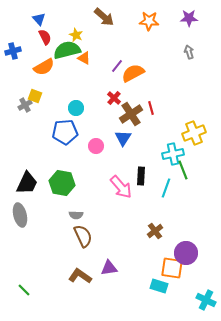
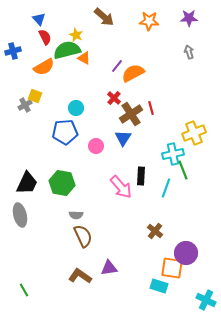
brown cross at (155, 231): rotated 14 degrees counterclockwise
green line at (24, 290): rotated 16 degrees clockwise
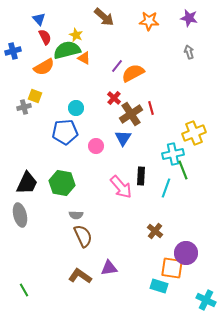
purple star at (189, 18): rotated 12 degrees clockwise
gray cross at (25, 105): moved 1 px left, 2 px down; rotated 16 degrees clockwise
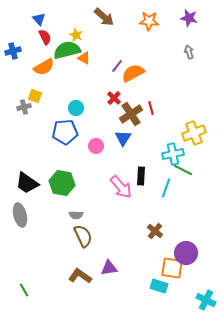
green line at (183, 170): rotated 42 degrees counterclockwise
black trapezoid at (27, 183): rotated 100 degrees clockwise
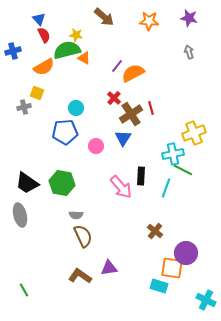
yellow star at (76, 35): rotated 16 degrees counterclockwise
red semicircle at (45, 37): moved 1 px left, 2 px up
yellow square at (35, 96): moved 2 px right, 3 px up
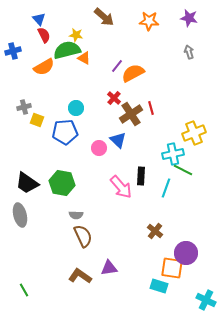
yellow square at (37, 93): moved 27 px down
blue triangle at (123, 138): moved 5 px left, 2 px down; rotated 18 degrees counterclockwise
pink circle at (96, 146): moved 3 px right, 2 px down
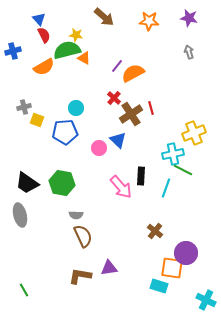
brown L-shape at (80, 276): rotated 25 degrees counterclockwise
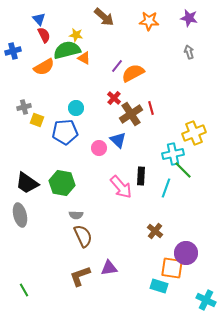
green line at (183, 170): rotated 18 degrees clockwise
brown L-shape at (80, 276): rotated 30 degrees counterclockwise
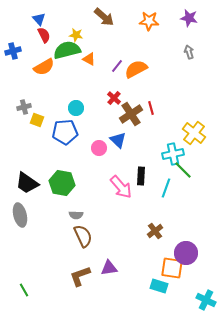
orange triangle at (84, 58): moved 5 px right, 1 px down
orange semicircle at (133, 73): moved 3 px right, 4 px up
yellow cross at (194, 133): rotated 30 degrees counterclockwise
brown cross at (155, 231): rotated 14 degrees clockwise
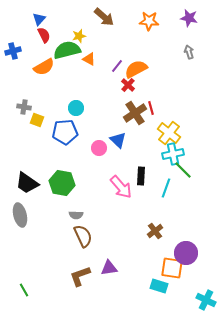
blue triangle at (39, 19): rotated 24 degrees clockwise
yellow star at (76, 35): moved 3 px right, 1 px down; rotated 24 degrees counterclockwise
red cross at (114, 98): moved 14 px right, 13 px up
gray cross at (24, 107): rotated 24 degrees clockwise
brown cross at (131, 114): moved 4 px right, 1 px up
yellow cross at (194, 133): moved 25 px left
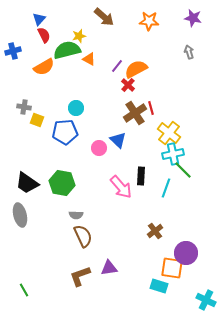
purple star at (189, 18): moved 4 px right
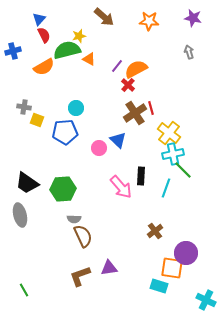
green hexagon at (62, 183): moved 1 px right, 6 px down; rotated 15 degrees counterclockwise
gray semicircle at (76, 215): moved 2 px left, 4 px down
